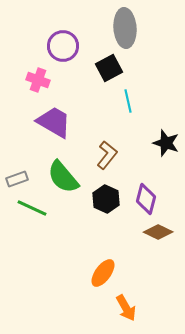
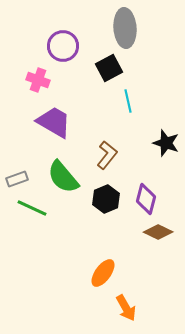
black hexagon: rotated 12 degrees clockwise
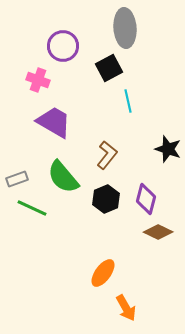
black star: moved 2 px right, 6 px down
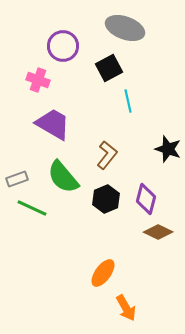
gray ellipse: rotated 66 degrees counterclockwise
purple trapezoid: moved 1 px left, 2 px down
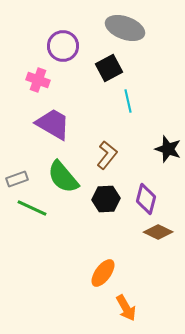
black hexagon: rotated 20 degrees clockwise
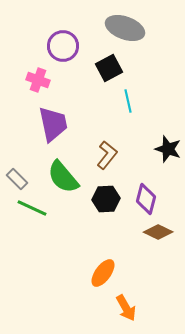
purple trapezoid: rotated 48 degrees clockwise
gray rectangle: rotated 65 degrees clockwise
